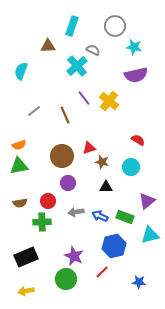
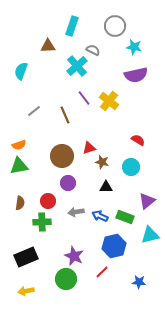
brown semicircle: rotated 72 degrees counterclockwise
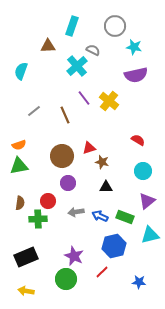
cyan circle: moved 12 px right, 4 px down
green cross: moved 4 px left, 3 px up
yellow arrow: rotated 21 degrees clockwise
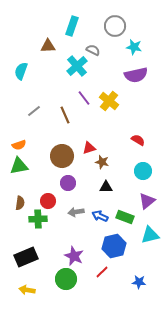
yellow arrow: moved 1 px right, 1 px up
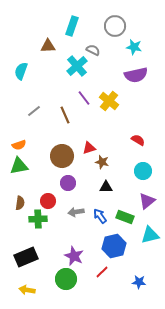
blue arrow: rotated 28 degrees clockwise
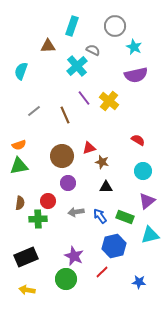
cyan star: rotated 14 degrees clockwise
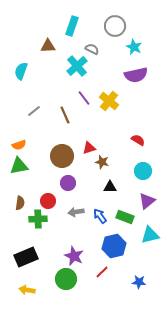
gray semicircle: moved 1 px left, 1 px up
black triangle: moved 4 px right
